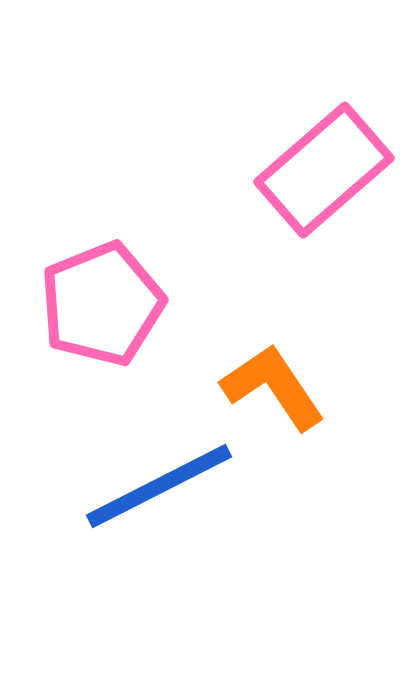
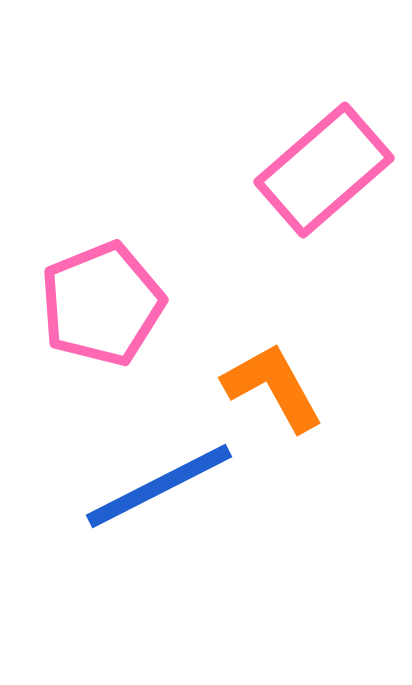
orange L-shape: rotated 5 degrees clockwise
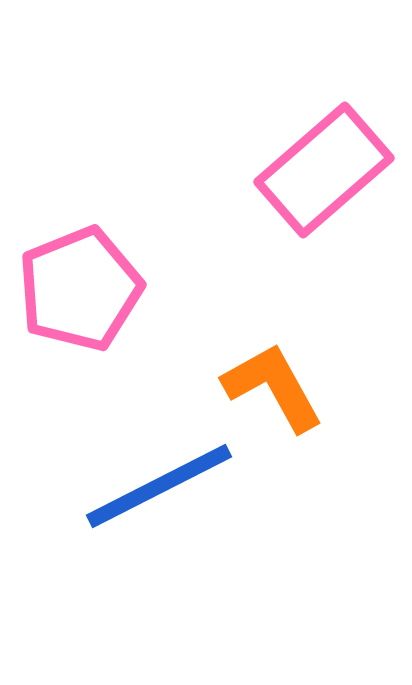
pink pentagon: moved 22 px left, 15 px up
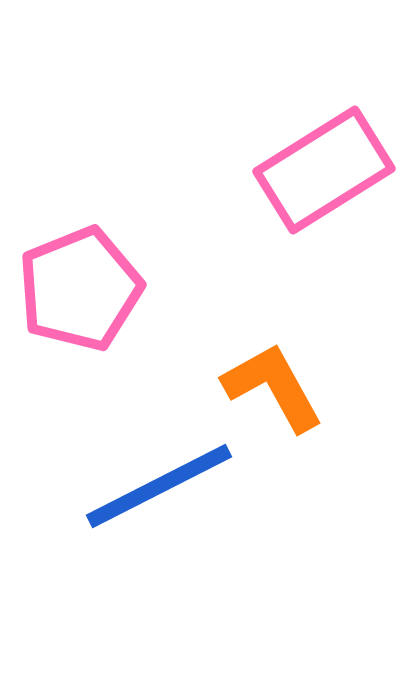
pink rectangle: rotated 9 degrees clockwise
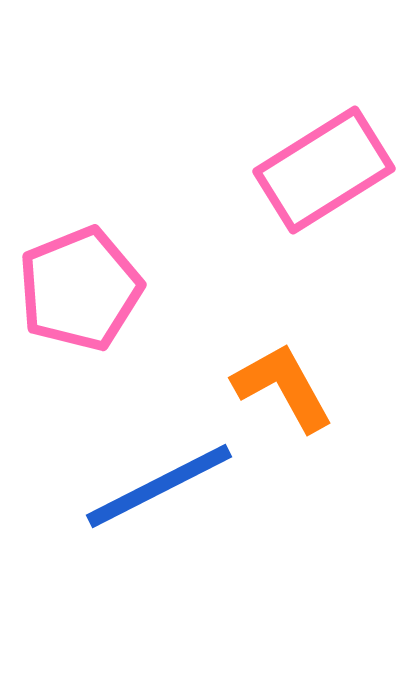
orange L-shape: moved 10 px right
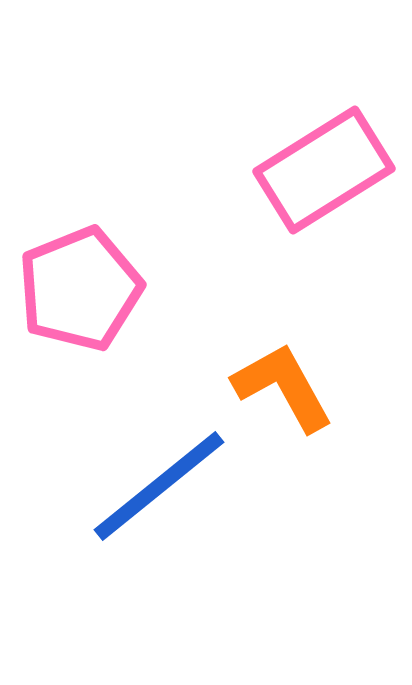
blue line: rotated 12 degrees counterclockwise
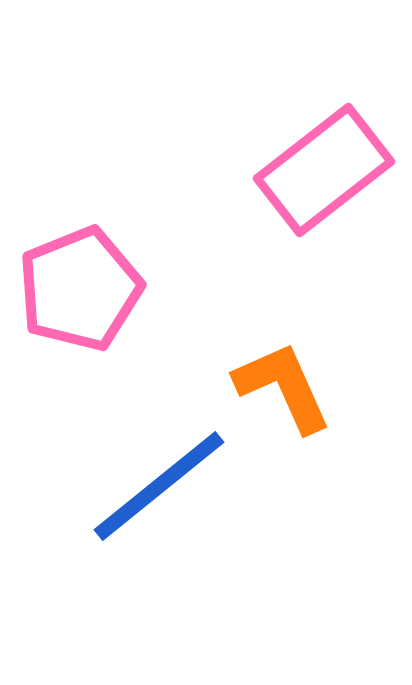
pink rectangle: rotated 6 degrees counterclockwise
orange L-shape: rotated 5 degrees clockwise
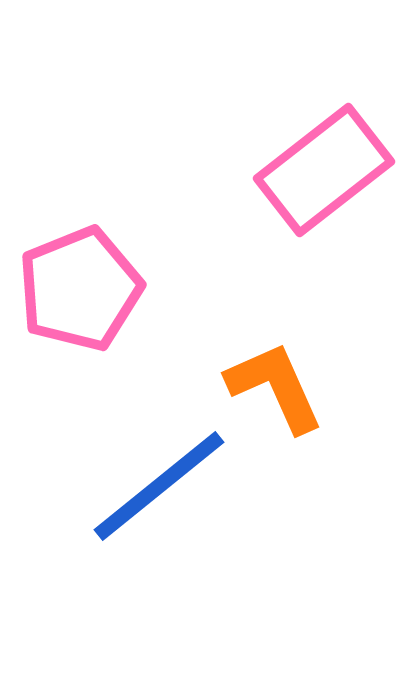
orange L-shape: moved 8 px left
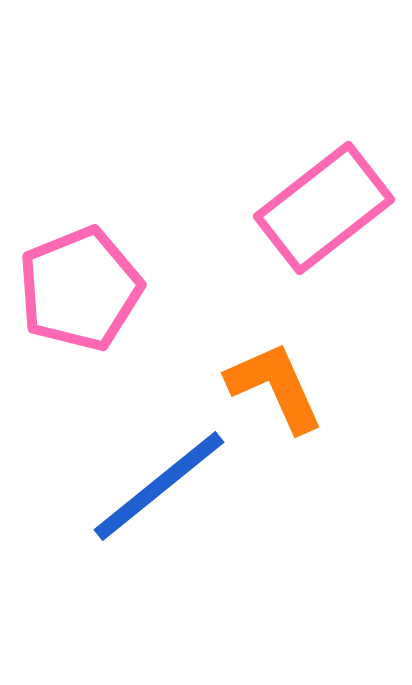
pink rectangle: moved 38 px down
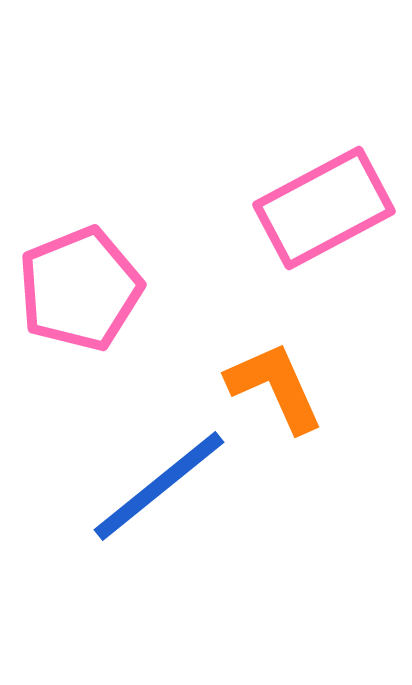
pink rectangle: rotated 10 degrees clockwise
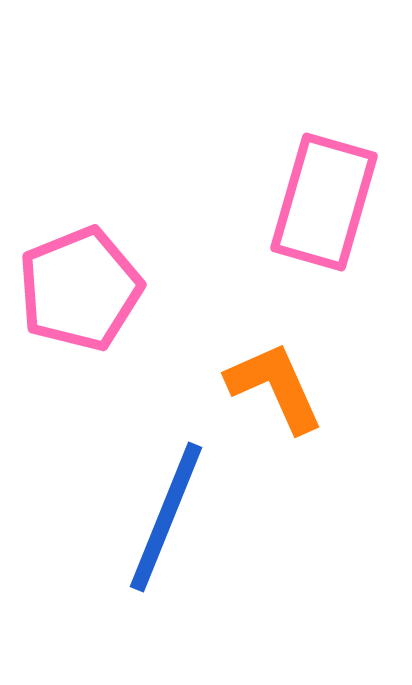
pink rectangle: moved 6 px up; rotated 46 degrees counterclockwise
blue line: moved 7 px right, 31 px down; rotated 29 degrees counterclockwise
